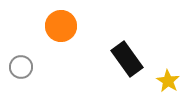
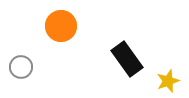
yellow star: rotated 20 degrees clockwise
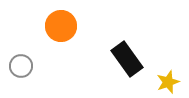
gray circle: moved 1 px up
yellow star: moved 1 px down
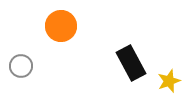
black rectangle: moved 4 px right, 4 px down; rotated 8 degrees clockwise
yellow star: moved 1 px right, 1 px up
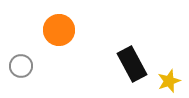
orange circle: moved 2 px left, 4 px down
black rectangle: moved 1 px right, 1 px down
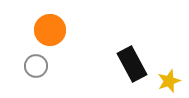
orange circle: moved 9 px left
gray circle: moved 15 px right
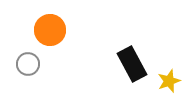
gray circle: moved 8 px left, 2 px up
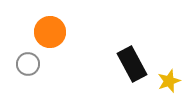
orange circle: moved 2 px down
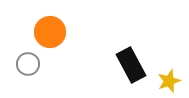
black rectangle: moved 1 px left, 1 px down
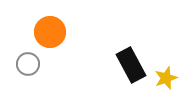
yellow star: moved 3 px left, 3 px up
